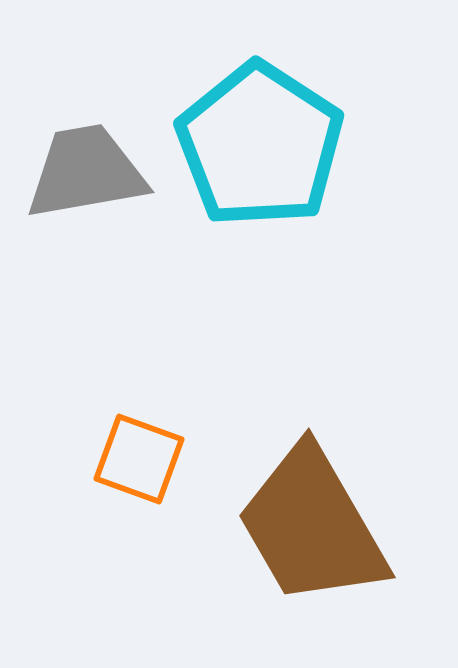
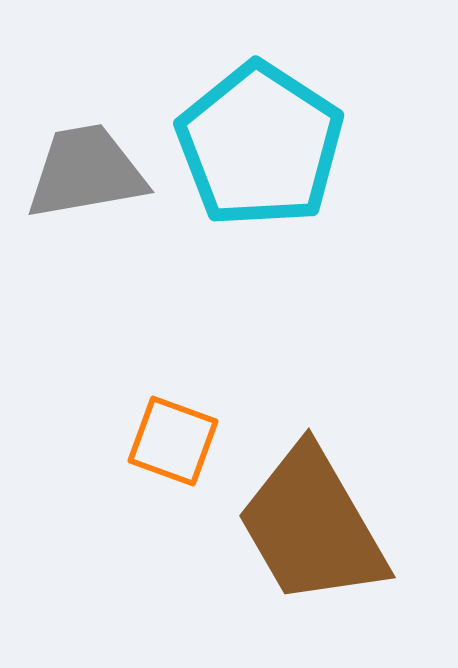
orange square: moved 34 px right, 18 px up
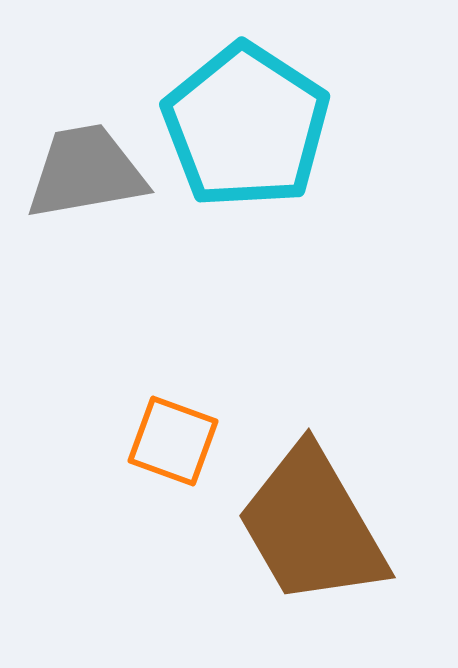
cyan pentagon: moved 14 px left, 19 px up
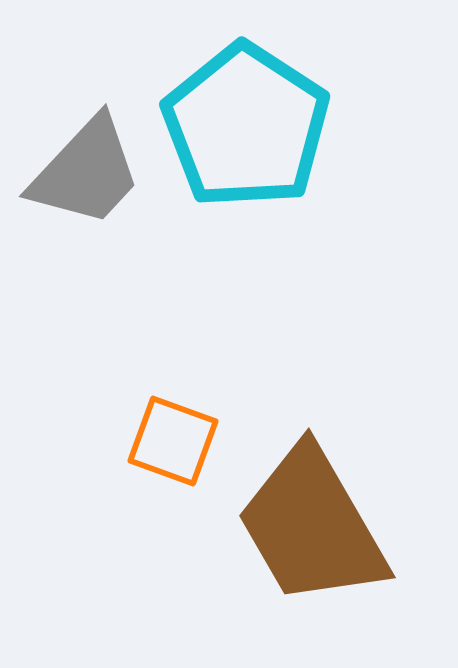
gray trapezoid: rotated 143 degrees clockwise
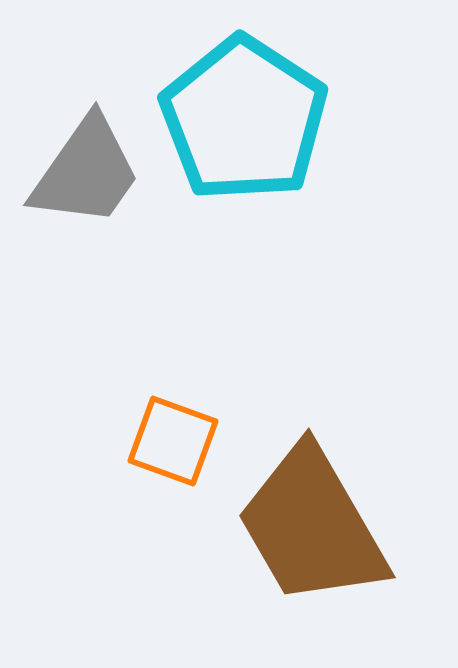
cyan pentagon: moved 2 px left, 7 px up
gray trapezoid: rotated 8 degrees counterclockwise
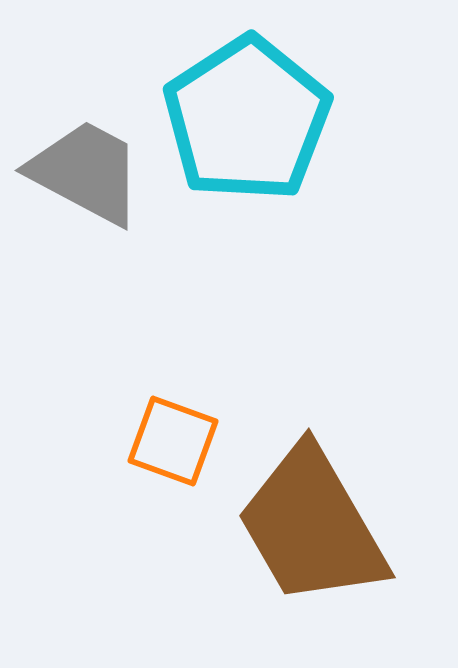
cyan pentagon: moved 3 px right; rotated 6 degrees clockwise
gray trapezoid: rotated 97 degrees counterclockwise
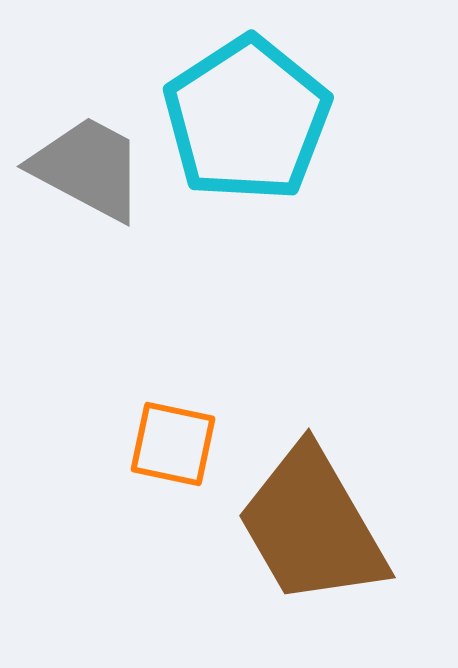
gray trapezoid: moved 2 px right, 4 px up
orange square: moved 3 px down; rotated 8 degrees counterclockwise
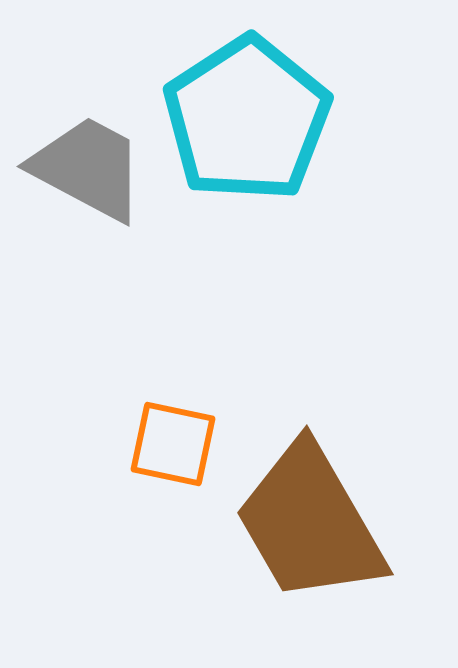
brown trapezoid: moved 2 px left, 3 px up
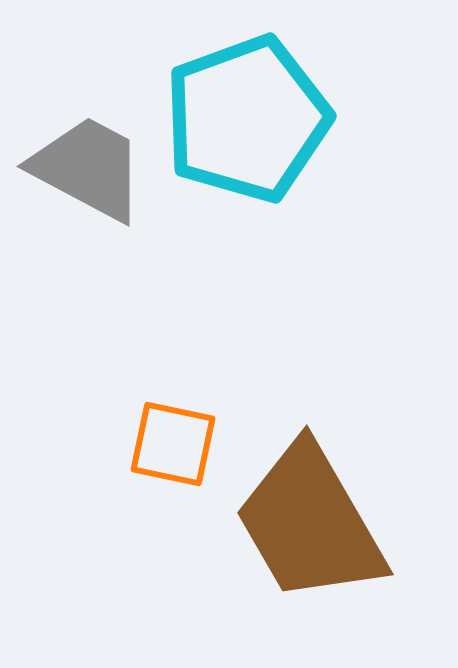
cyan pentagon: rotated 13 degrees clockwise
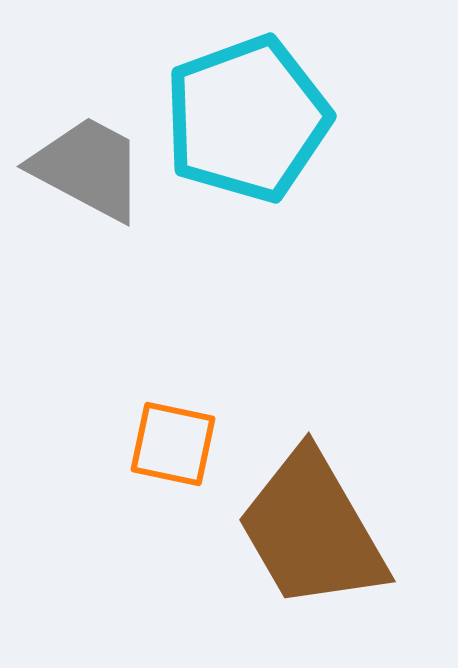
brown trapezoid: moved 2 px right, 7 px down
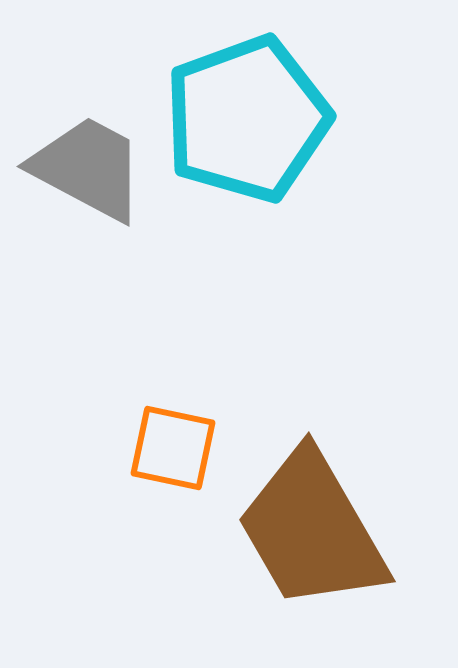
orange square: moved 4 px down
